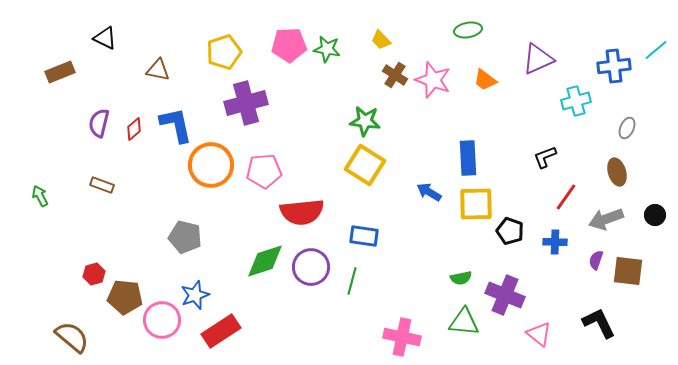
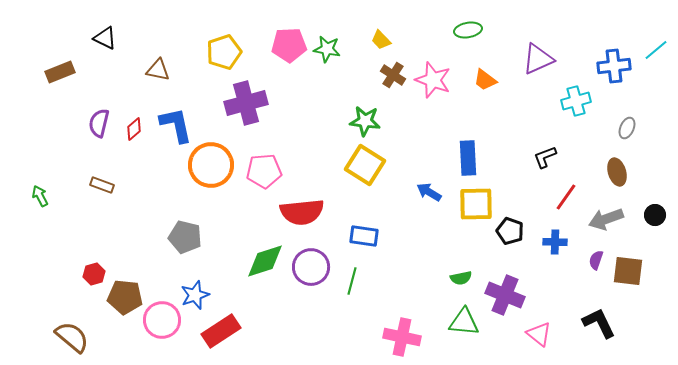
brown cross at (395, 75): moved 2 px left
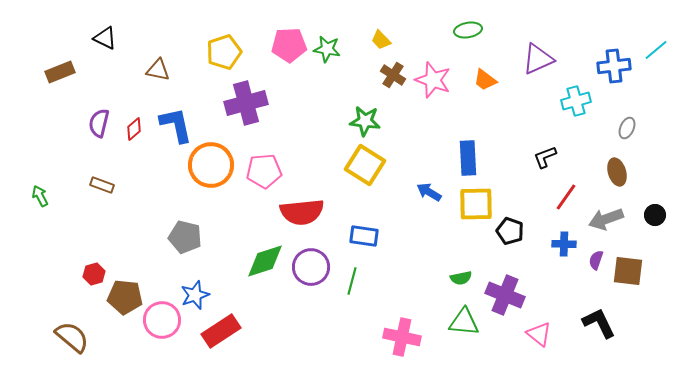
blue cross at (555, 242): moved 9 px right, 2 px down
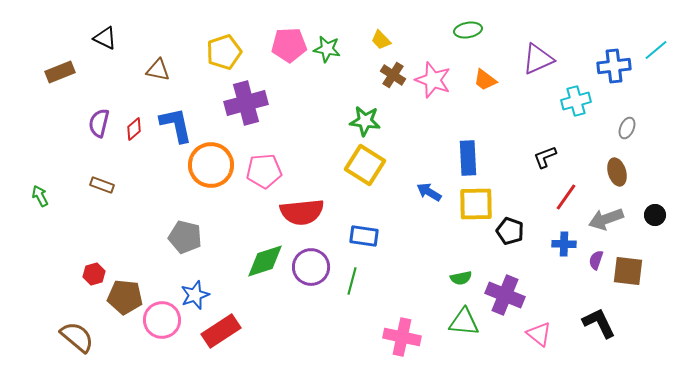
brown semicircle at (72, 337): moved 5 px right
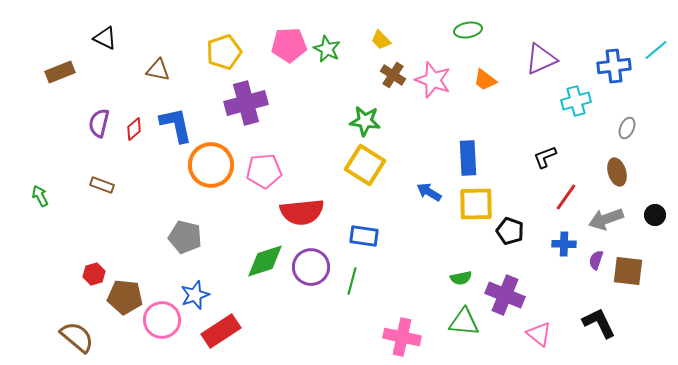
green star at (327, 49): rotated 16 degrees clockwise
purple triangle at (538, 59): moved 3 px right
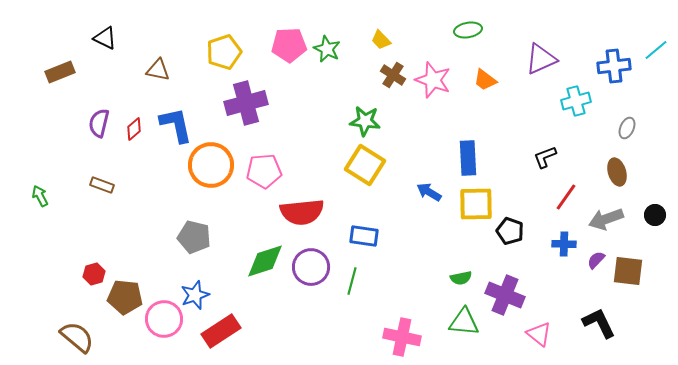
gray pentagon at (185, 237): moved 9 px right
purple semicircle at (596, 260): rotated 24 degrees clockwise
pink circle at (162, 320): moved 2 px right, 1 px up
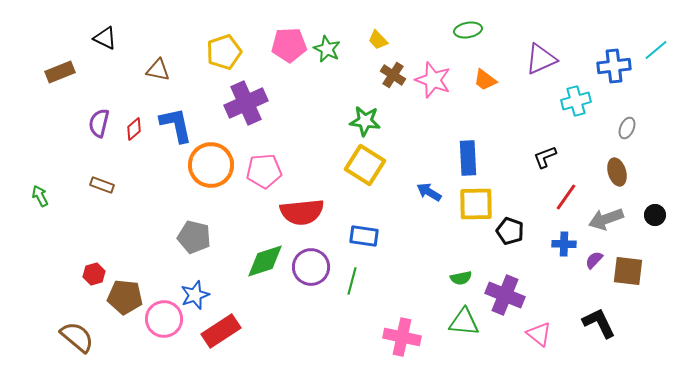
yellow trapezoid at (381, 40): moved 3 px left
purple cross at (246, 103): rotated 9 degrees counterclockwise
purple semicircle at (596, 260): moved 2 px left
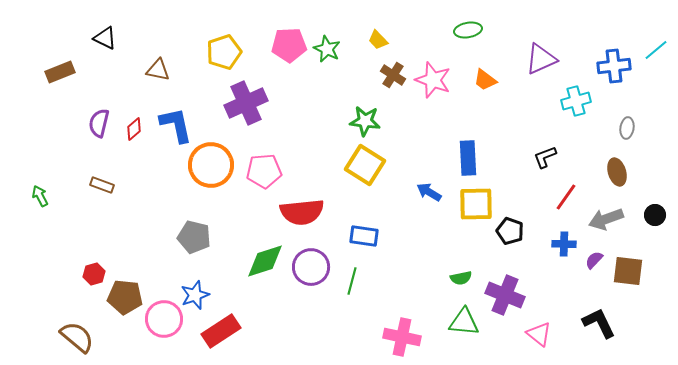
gray ellipse at (627, 128): rotated 15 degrees counterclockwise
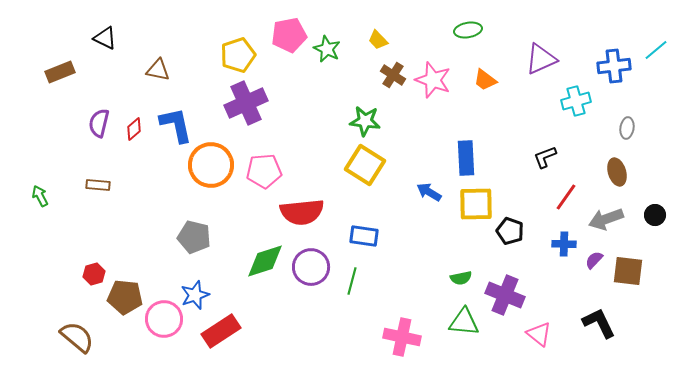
pink pentagon at (289, 45): moved 10 px up; rotated 8 degrees counterclockwise
yellow pentagon at (224, 52): moved 14 px right, 3 px down
blue rectangle at (468, 158): moved 2 px left
brown rectangle at (102, 185): moved 4 px left; rotated 15 degrees counterclockwise
